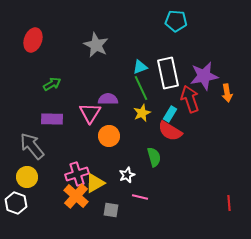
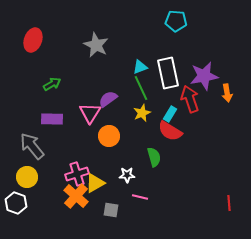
purple semicircle: rotated 36 degrees counterclockwise
white star: rotated 21 degrees clockwise
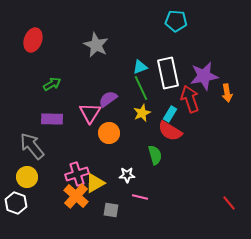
orange circle: moved 3 px up
green semicircle: moved 1 px right, 2 px up
red line: rotated 35 degrees counterclockwise
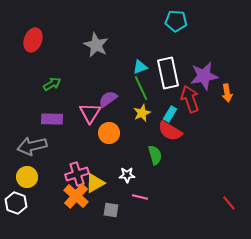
gray arrow: rotated 64 degrees counterclockwise
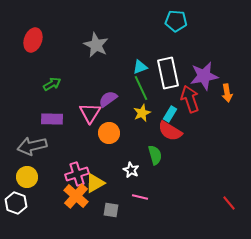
white star: moved 4 px right, 5 px up; rotated 28 degrees clockwise
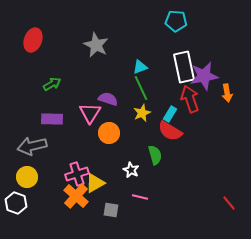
white rectangle: moved 16 px right, 6 px up
purple semicircle: rotated 54 degrees clockwise
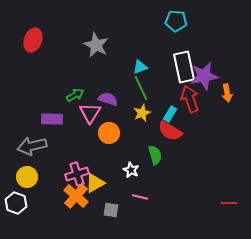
green arrow: moved 23 px right, 11 px down
red line: rotated 49 degrees counterclockwise
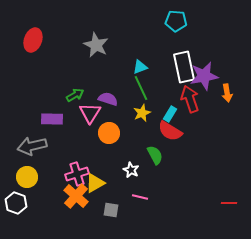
green semicircle: rotated 12 degrees counterclockwise
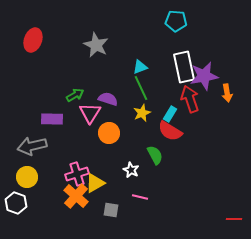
red line: moved 5 px right, 16 px down
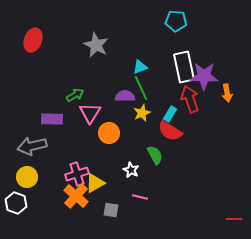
purple star: rotated 12 degrees clockwise
purple semicircle: moved 17 px right, 3 px up; rotated 18 degrees counterclockwise
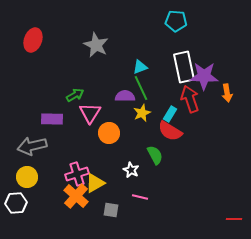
white hexagon: rotated 25 degrees counterclockwise
